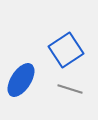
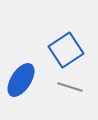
gray line: moved 2 px up
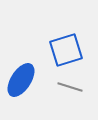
blue square: rotated 16 degrees clockwise
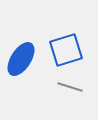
blue ellipse: moved 21 px up
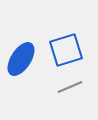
gray line: rotated 40 degrees counterclockwise
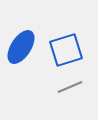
blue ellipse: moved 12 px up
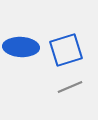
blue ellipse: rotated 60 degrees clockwise
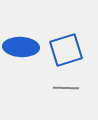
gray line: moved 4 px left, 1 px down; rotated 25 degrees clockwise
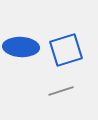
gray line: moved 5 px left, 3 px down; rotated 20 degrees counterclockwise
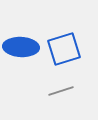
blue square: moved 2 px left, 1 px up
